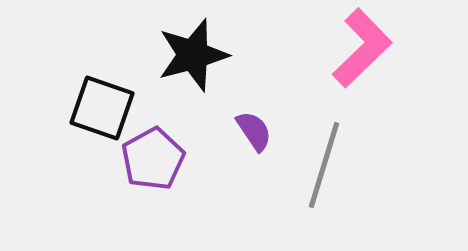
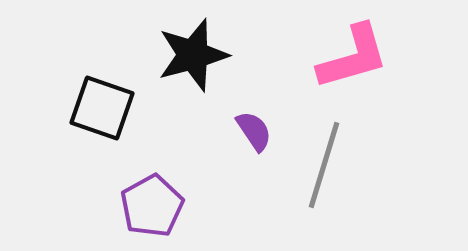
pink L-shape: moved 9 px left, 9 px down; rotated 28 degrees clockwise
purple pentagon: moved 1 px left, 47 px down
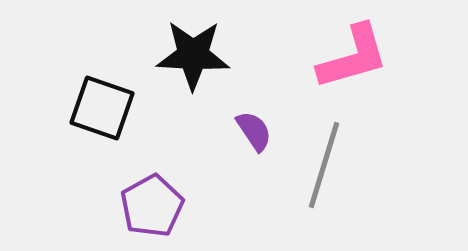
black star: rotated 18 degrees clockwise
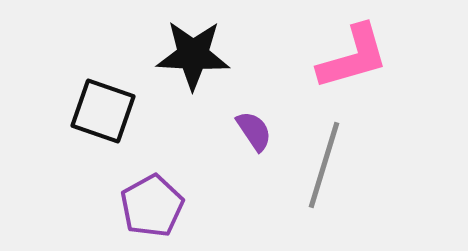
black square: moved 1 px right, 3 px down
